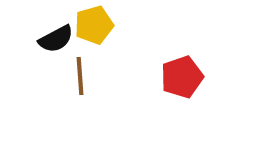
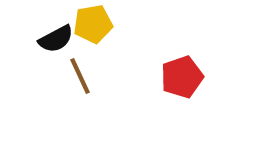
yellow pentagon: moved 1 px left, 1 px up; rotated 6 degrees clockwise
brown line: rotated 21 degrees counterclockwise
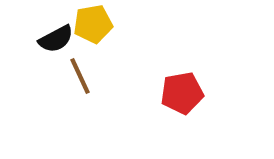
red pentagon: moved 16 px down; rotated 9 degrees clockwise
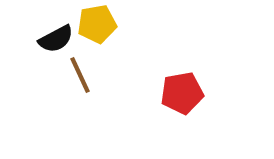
yellow pentagon: moved 4 px right
brown line: moved 1 px up
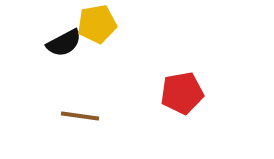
black semicircle: moved 8 px right, 4 px down
brown line: moved 41 px down; rotated 57 degrees counterclockwise
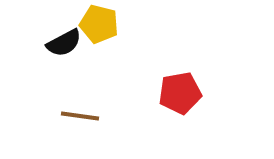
yellow pentagon: moved 2 px right; rotated 24 degrees clockwise
red pentagon: moved 2 px left
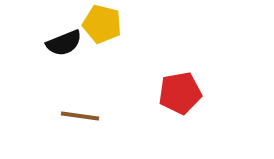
yellow pentagon: moved 3 px right
black semicircle: rotated 6 degrees clockwise
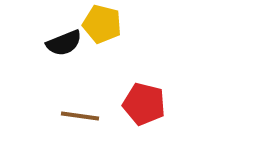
red pentagon: moved 36 px left, 11 px down; rotated 24 degrees clockwise
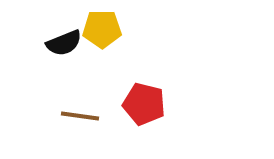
yellow pentagon: moved 5 px down; rotated 15 degrees counterclockwise
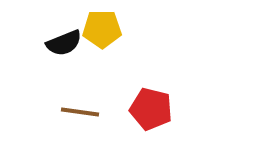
red pentagon: moved 7 px right, 5 px down
brown line: moved 4 px up
